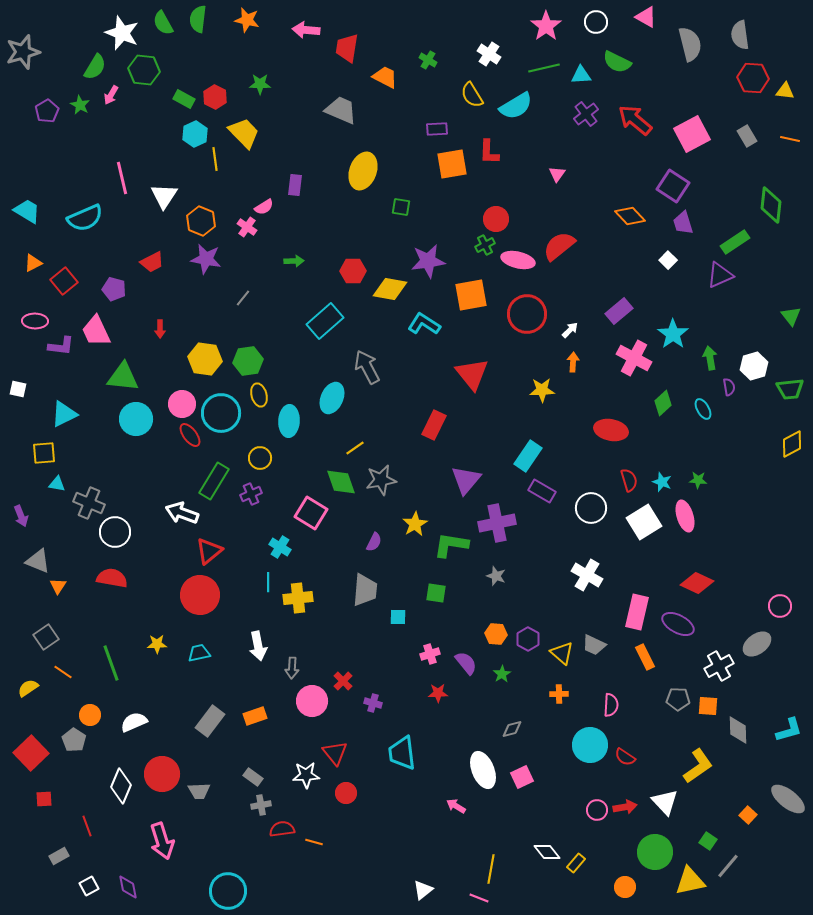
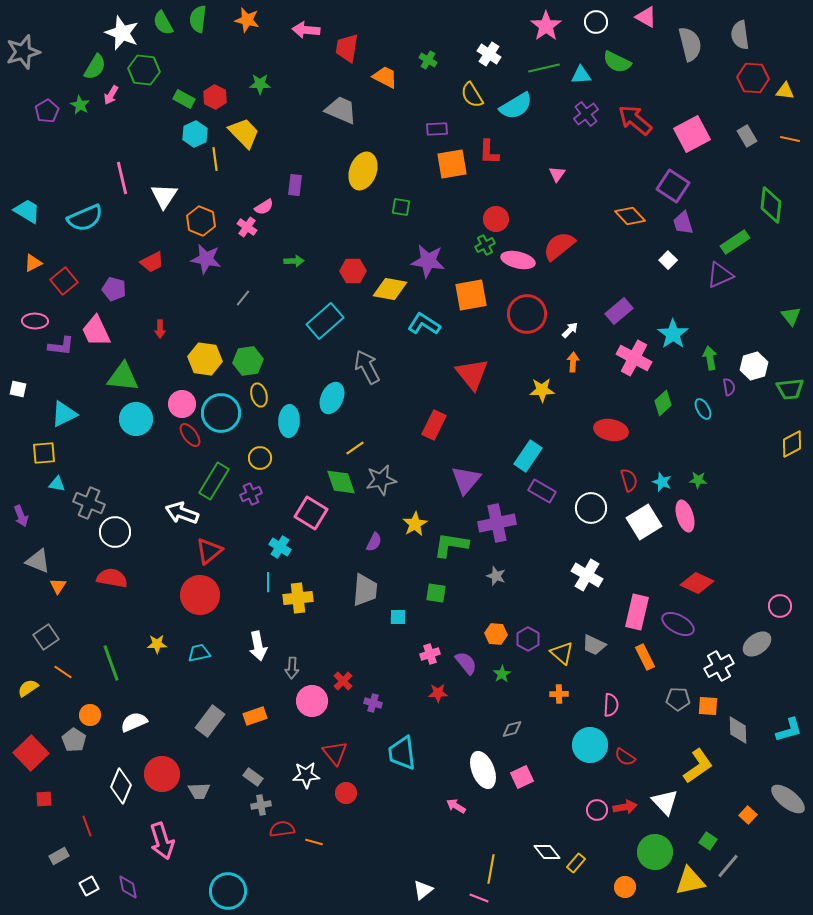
purple star at (428, 261): rotated 16 degrees clockwise
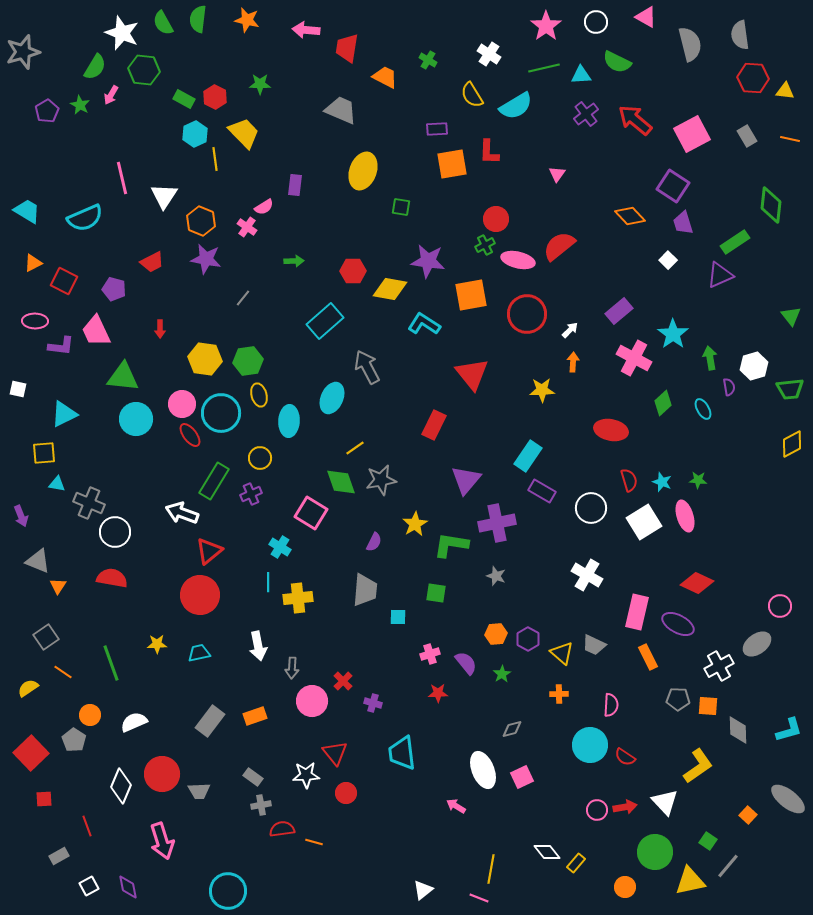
red square at (64, 281): rotated 24 degrees counterclockwise
orange hexagon at (496, 634): rotated 10 degrees counterclockwise
orange rectangle at (645, 657): moved 3 px right
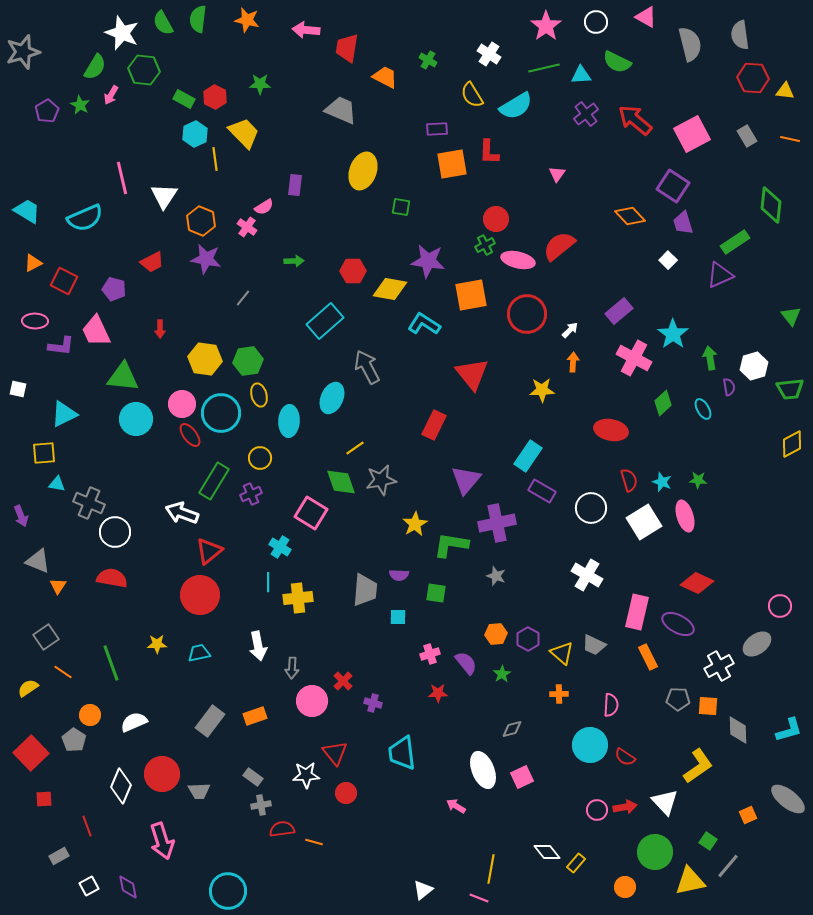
purple semicircle at (374, 542): moved 25 px right, 33 px down; rotated 66 degrees clockwise
orange square at (748, 815): rotated 24 degrees clockwise
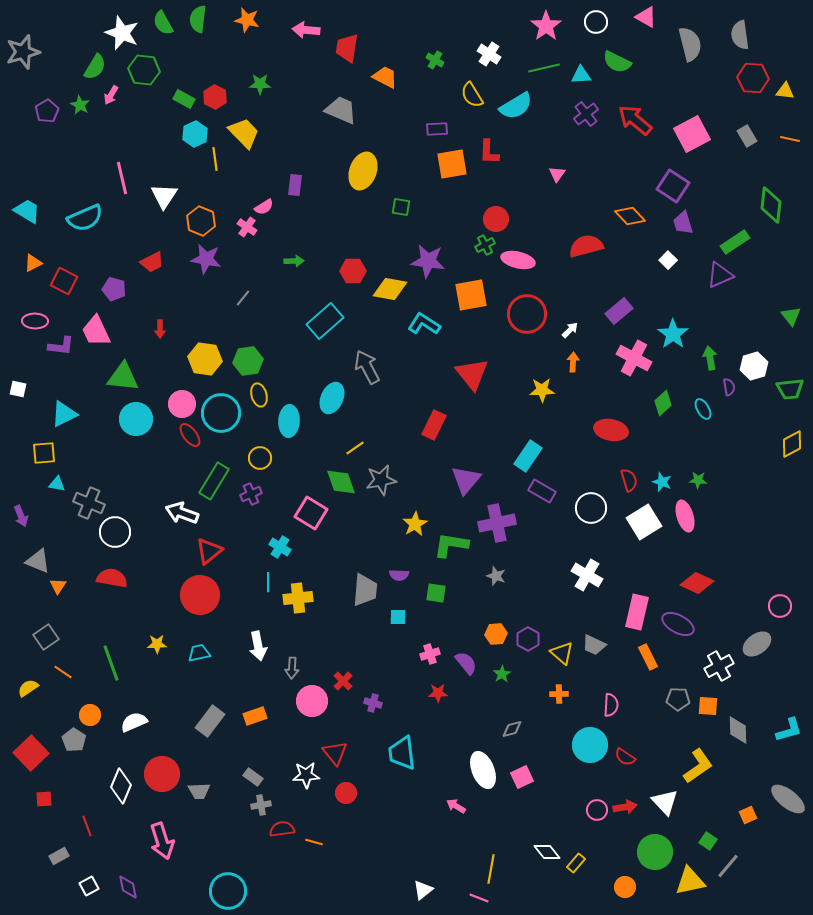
green cross at (428, 60): moved 7 px right
red semicircle at (559, 246): moved 27 px right; rotated 24 degrees clockwise
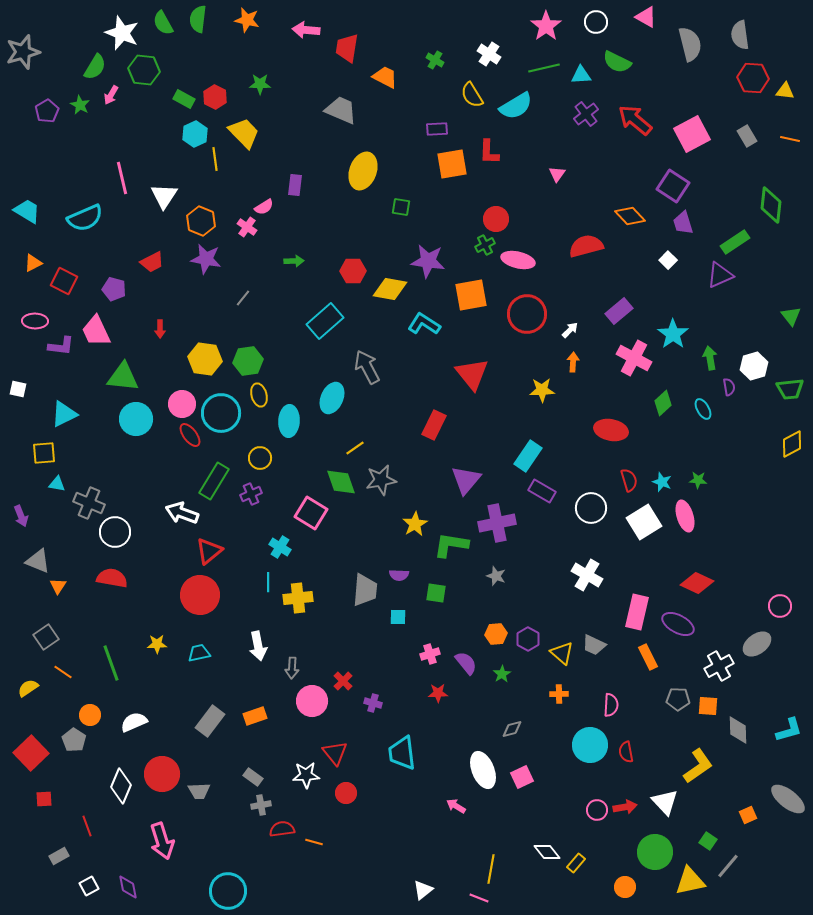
red semicircle at (625, 757): moved 1 px right, 5 px up; rotated 45 degrees clockwise
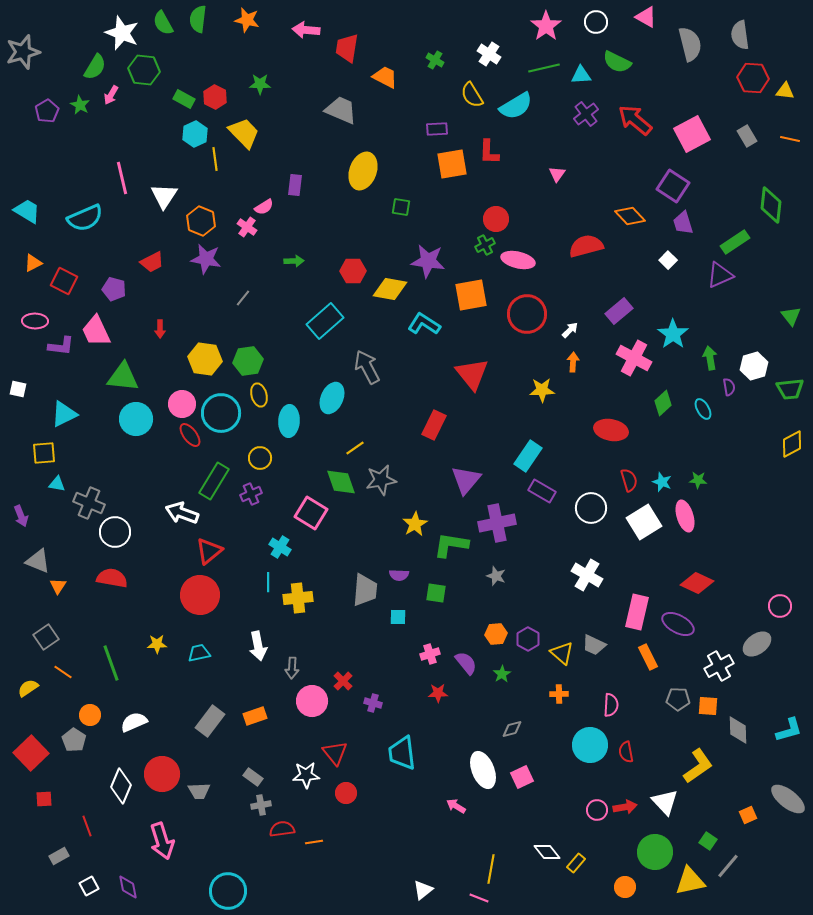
orange line at (314, 842): rotated 24 degrees counterclockwise
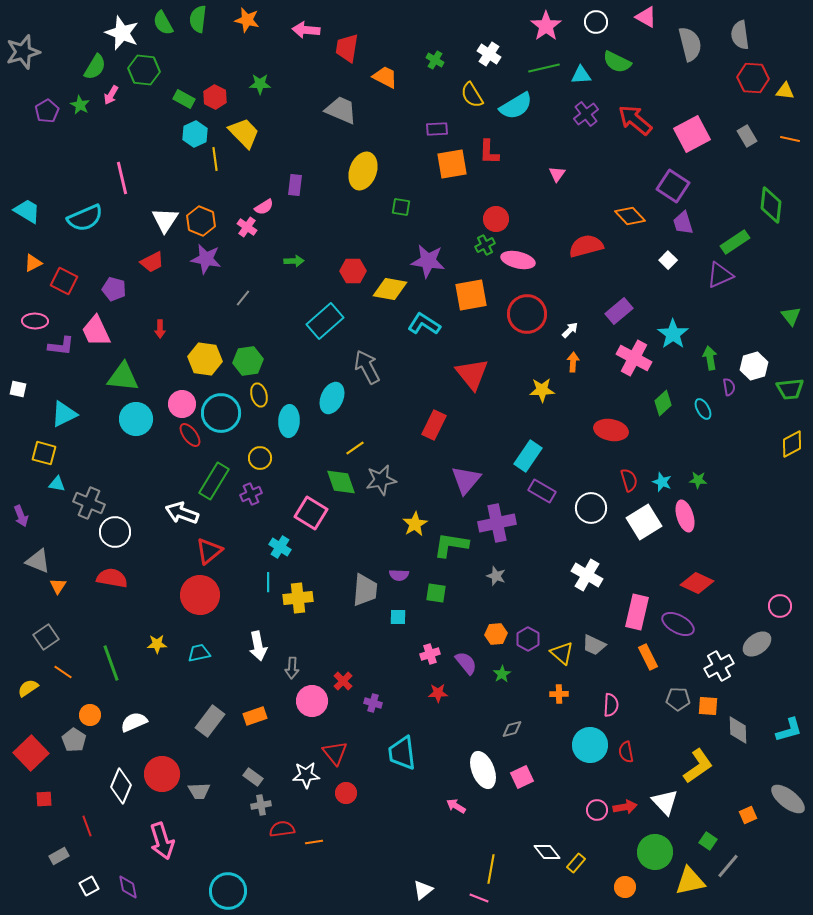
white triangle at (164, 196): moved 1 px right, 24 px down
yellow square at (44, 453): rotated 20 degrees clockwise
